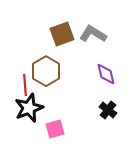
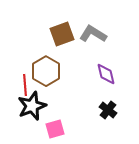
black star: moved 3 px right, 2 px up
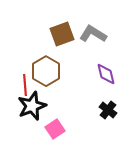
pink square: rotated 18 degrees counterclockwise
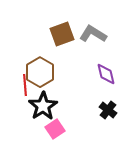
brown hexagon: moved 6 px left, 1 px down
black star: moved 11 px right; rotated 12 degrees counterclockwise
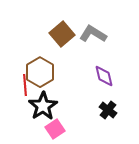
brown square: rotated 20 degrees counterclockwise
purple diamond: moved 2 px left, 2 px down
